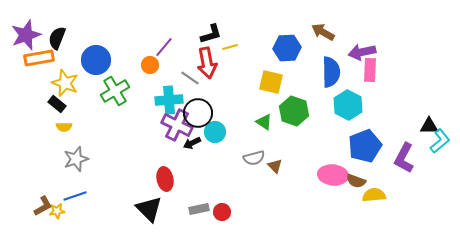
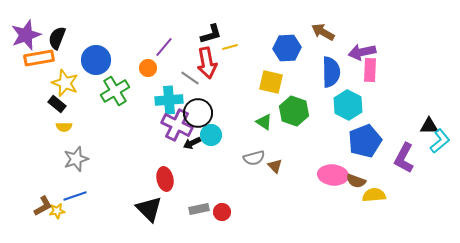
orange circle at (150, 65): moved 2 px left, 3 px down
cyan circle at (215, 132): moved 4 px left, 3 px down
blue pentagon at (365, 146): moved 5 px up
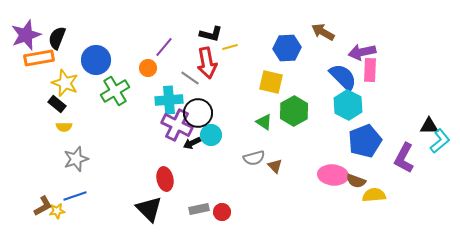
black L-shape at (211, 34): rotated 30 degrees clockwise
blue semicircle at (331, 72): moved 12 px right, 5 px down; rotated 44 degrees counterclockwise
green hexagon at (294, 111): rotated 12 degrees clockwise
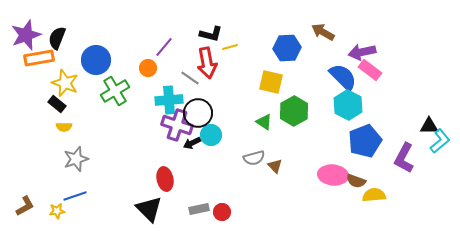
pink rectangle at (370, 70): rotated 55 degrees counterclockwise
purple cross at (177, 125): rotated 8 degrees counterclockwise
brown L-shape at (43, 206): moved 18 px left
